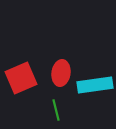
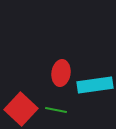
red square: moved 31 px down; rotated 24 degrees counterclockwise
green line: rotated 65 degrees counterclockwise
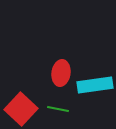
green line: moved 2 px right, 1 px up
